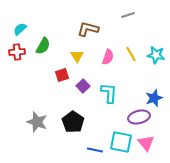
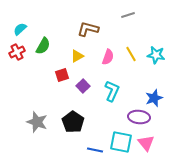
red cross: rotated 21 degrees counterclockwise
yellow triangle: rotated 32 degrees clockwise
cyan L-shape: moved 3 px right, 2 px up; rotated 20 degrees clockwise
purple ellipse: rotated 20 degrees clockwise
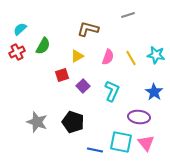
yellow line: moved 4 px down
blue star: moved 6 px up; rotated 18 degrees counterclockwise
black pentagon: rotated 15 degrees counterclockwise
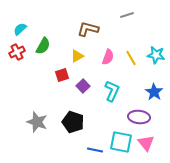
gray line: moved 1 px left
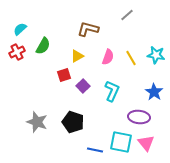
gray line: rotated 24 degrees counterclockwise
red square: moved 2 px right
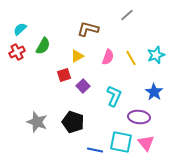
cyan star: rotated 30 degrees counterclockwise
cyan L-shape: moved 2 px right, 5 px down
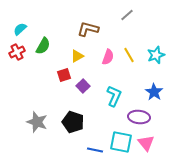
yellow line: moved 2 px left, 3 px up
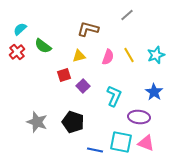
green semicircle: rotated 96 degrees clockwise
red cross: rotated 14 degrees counterclockwise
yellow triangle: moved 2 px right; rotated 16 degrees clockwise
pink triangle: rotated 30 degrees counterclockwise
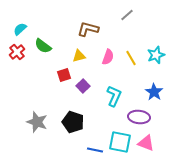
yellow line: moved 2 px right, 3 px down
cyan square: moved 1 px left
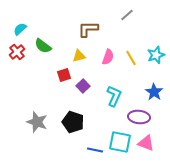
brown L-shape: rotated 15 degrees counterclockwise
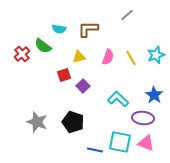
cyan semicircle: moved 39 px right; rotated 128 degrees counterclockwise
red cross: moved 5 px right, 2 px down
yellow triangle: moved 1 px down
blue star: moved 3 px down
cyan L-shape: moved 4 px right, 3 px down; rotated 70 degrees counterclockwise
purple ellipse: moved 4 px right, 1 px down
